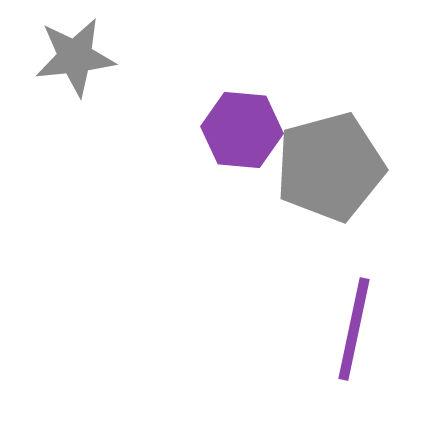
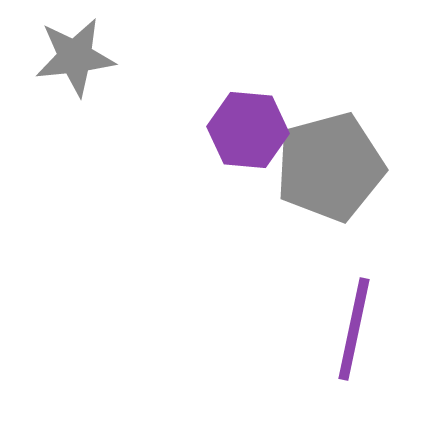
purple hexagon: moved 6 px right
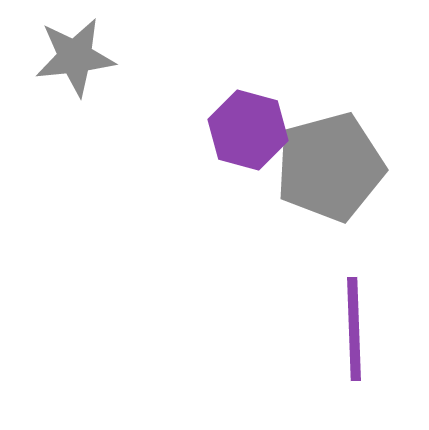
purple hexagon: rotated 10 degrees clockwise
purple line: rotated 14 degrees counterclockwise
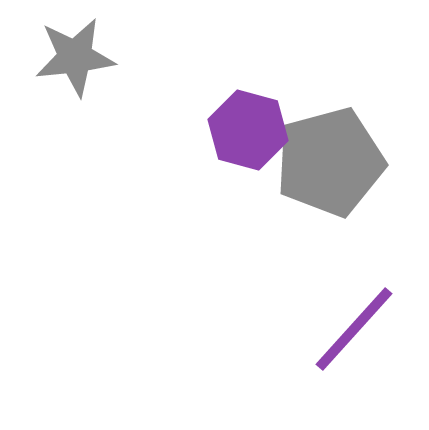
gray pentagon: moved 5 px up
purple line: rotated 44 degrees clockwise
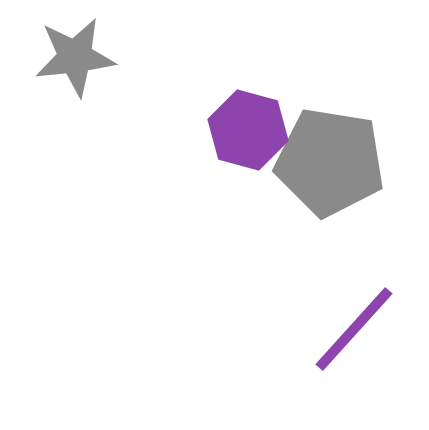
gray pentagon: rotated 24 degrees clockwise
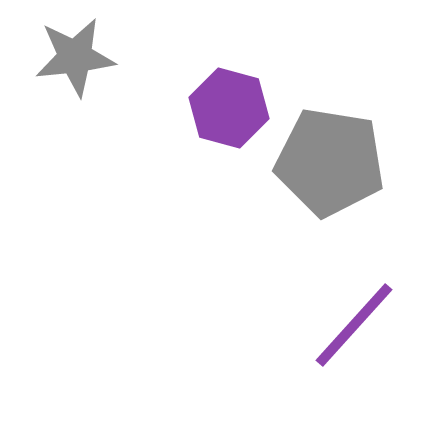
purple hexagon: moved 19 px left, 22 px up
purple line: moved 4 px up
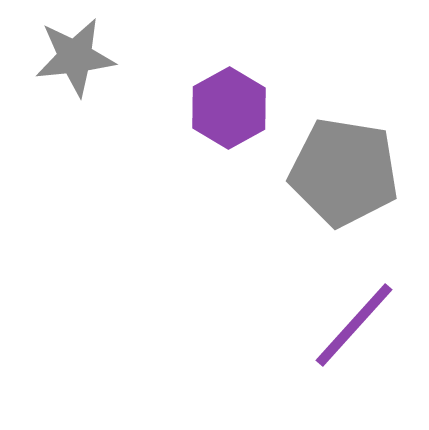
purple hexagon: rotated 16 degrees clockwise
gray pentagon: moved 14 px right, 10 px down
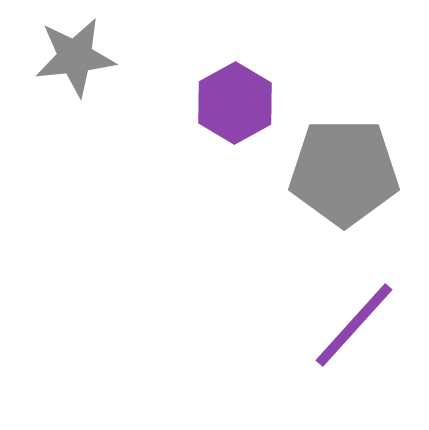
purple hexagon: moved 6 px right, 5 px up
gray pentagon: rotated 9 degrees counterclockwise
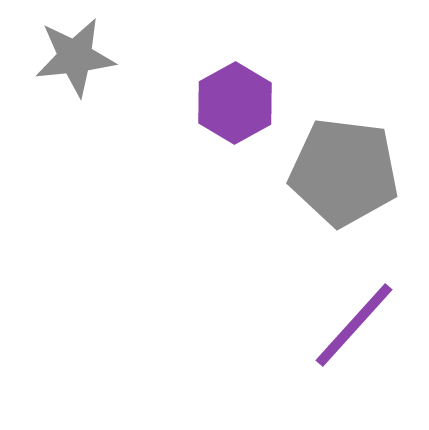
gray pentagon: rotated 7 degrees clockwise
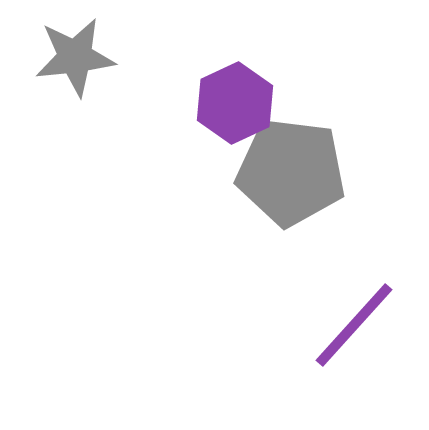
purple hexagon: rotated 4 degrees clockwise
gray pentagon: moved 53 px left
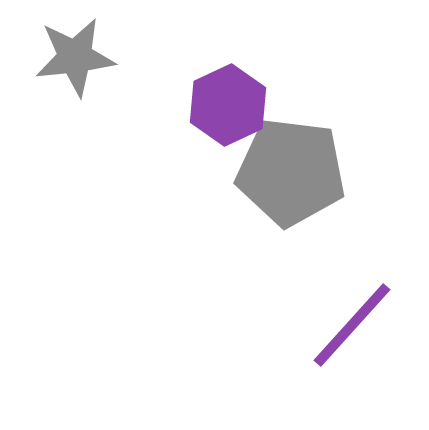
purple hexagon: moved 7 px left, 2 px down
purple line: moved 2 px left
